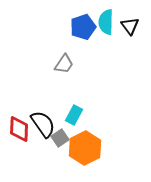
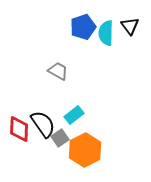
cyan semicircle: moved 11 px down
gray trapezoid: moved 6 px left, 7 px down; rotated 95 degrees counterclockwise
cyan rectangle: rotated 24 degrees clockwise
orange hexagon: moved 2 px down
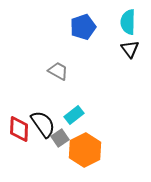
black triangle: moved 23 px down
cyan semicircle: moved 22 px right, 11 px up
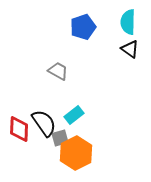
black triangle: rotated 18 degrees counterclockwise
black semicircle: moved 1 px right, 1 px up
gray square: rotated 18 degrees clockwise
orange hexagon: moved 9 px left, 3 px down
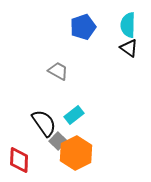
cyan semicircle: moved 3 px down
black triangle: moved 1 px left, 1 px up
red diamond: moved 31 px down
gray square: moved 2 px left, 3 px down; rotated 30 degrees counterclockwise
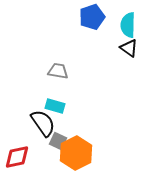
blue pentagon: moved 9 px right, 10 px up
gray trapezoid: rotated 20 degrees counterclockwise
cyan rectangle: moved 19 px left, 9 px up; rotated 54 degrees clockwise
black semicircle: moved 1 px left
gray square: rotated 18 degrees counterclockwise
red diamond: moved 2 px left, 3 px up; rotated 76 degrees clockwise
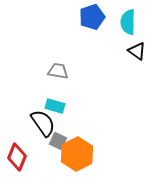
cyan semicircle: moved 3 px up
black triangle: moved 8 px right, 3 px down
orange hexagon: moved 1 px right, 1 px down
red diamond: rotated 56 degrees counterclockwise
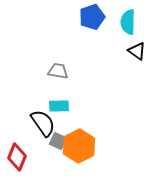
cyan rectangle: moved 4 px right; rotated 18 degrees counterclockwise
orange hexagon: moved 2 px right, 8 px up
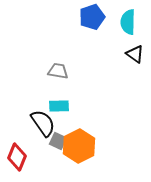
black triangle: moved 2 px left, 3 px down
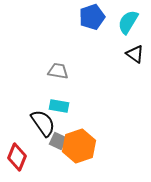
cyan semicircle: rotated 30 degrees clockwise
cyan rectangle: rotated 12 degrees clockwise
orange hexagon: rotated 8 degrees clockwise
